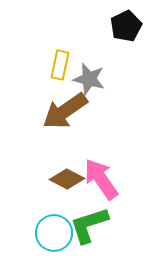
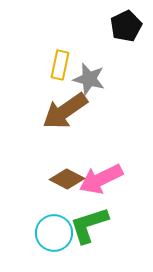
pink arrow: rotated 81 degrees counterclockwise
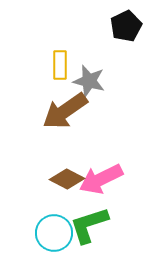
yellow rectangle: rotated 12 degrees counterclockwise
gray star: moved 2 px down
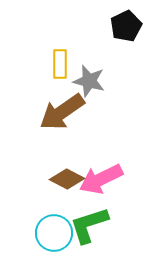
yellow rectangle: moved 1 px up
brown arrow: moved 3 px left, 1 px down
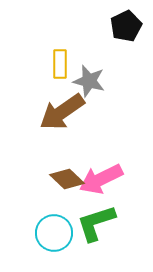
brown diamond: rotated 16 degrees clockwise
green L-shape: moved 7 px right, 2 px up
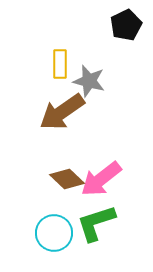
black pentagon: moved 1 px up
pink arrow: rotated 12 degrees counterclockwise
